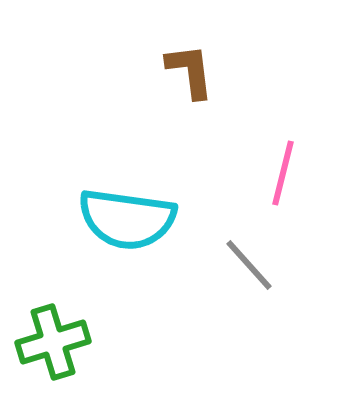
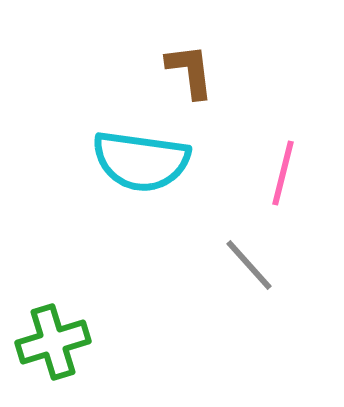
cyan semicircle: moved 14 px right, 58 px up
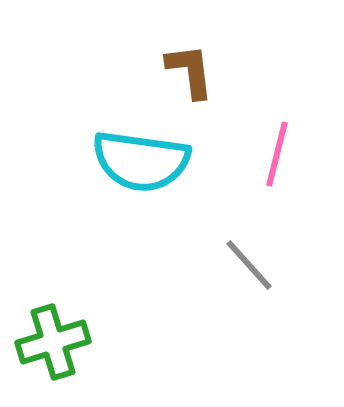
pink line: moved 6 px left, 19 px up
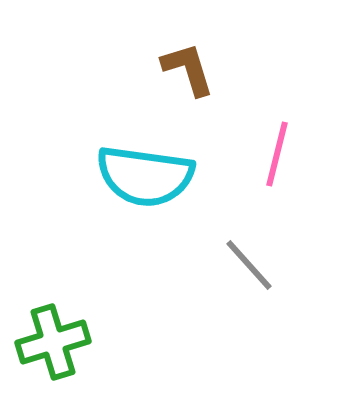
brown L-shape: moved 2 px left, 2 px up; rotated 10 degrees counterclockwise
cyan semicircle: moved 4 px right, 15 px down
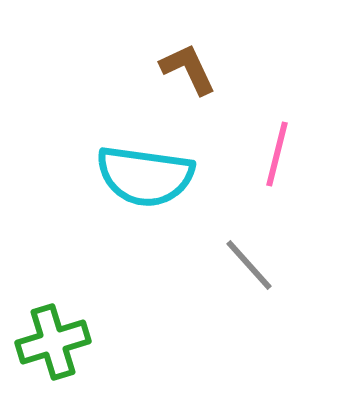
brown L-shape: rotated 8 degrees counterclockwise
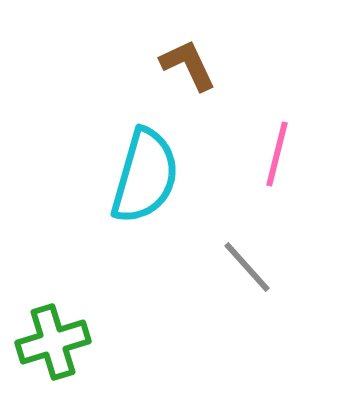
brown L-shape: moved 4 px up
cyan semicircle: rotated 82 degrees counterclockwise
gray line: moved 2 px left, 2 px down
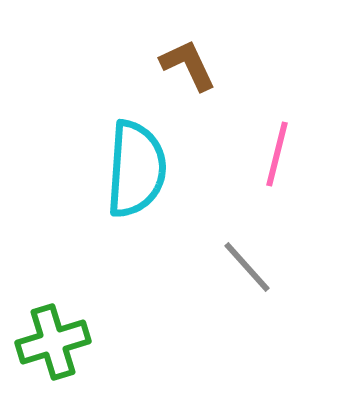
cyan semicircle: moved 9 px left, 7 px up; rotated 12 degrees counterclockwise
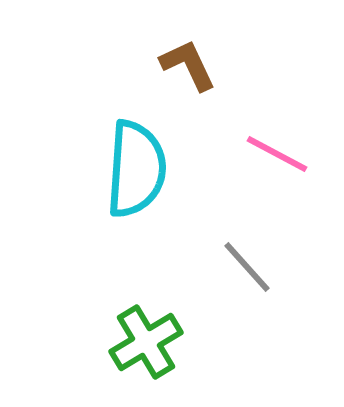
pink line: rotated 76 degrees counterclockwise
green cross: moved 93 px right; rotated 14 degrees counterclockwise
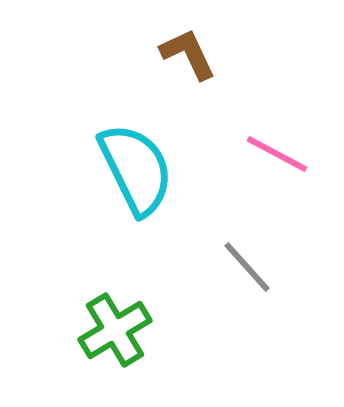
brown L-shape: moved 11 px up
cyan semicircle: rotated 30 degrees counterclockwise
green cross: moved 31 px left, 12 px up
